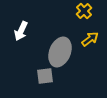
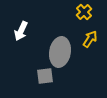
yellow cross: moved 1 px down
yellow arrow: rotated 18 degrees counterclockwise
gray ellipse: rotated 12 degrees counterclockwise
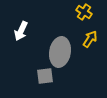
yellow cross: rotated 14 degrees counterclockwise
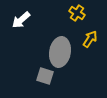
yellow cross: moved 7 px left, 1 px down
white arrow: moved 11 px up; rotated 24 degrees clockwise
gray square: rotated 24 degrees clockwise
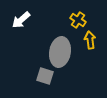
yellow cross: moved 1 px right, 7 px down
yellow arrow: moved 1 px down; rotated 42 degrees counterclockwise
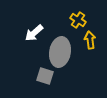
white arrow: moved 13 px right, 13 px down
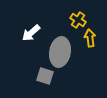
white arrow: moved 3 px left
yellow arrow: moved 2 px up
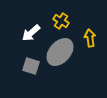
yellow cross: moved 17 px left, 1 px down
gray ellipse: rotated 32 degrees clockwise
gray square: moved 14 px left, 10 px up
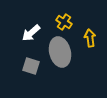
yellow cross: moved 3 px right, 1 px down
gray ellipse: rotated 56 degrees counterclockwise
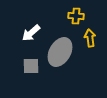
yellow cross: moved 12 px right, 6 px up; rotated 28 degrees counterclockwise
gray ellipse: rotated 44 degrees clockwise
gray square: rotated 18 degrees counterclockwise
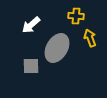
white arrow: moved 8 px up
yellow arrow: rotated 12 degrees counterclockwise
gray ellipse: moved 3 px left, 4 px up
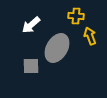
yellow arrow: moved 2 px up
